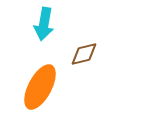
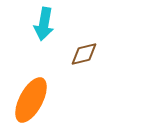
orange ellipse: moved 9 px left, 13 px down
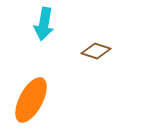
brown diamond: moved 12 px right, 3 px up; rotated 32 degrees clockwise
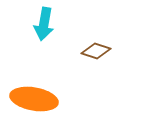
orange ellipse: moved 3 px right, 1 px up; rotated 72 degrees clockwise
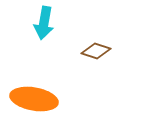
cyan arrow: moved 1 px up
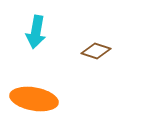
cyan arrow: moved 8 px left, 9 px down
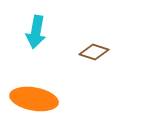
brown diamond: moved 2 px left, 1 px down
